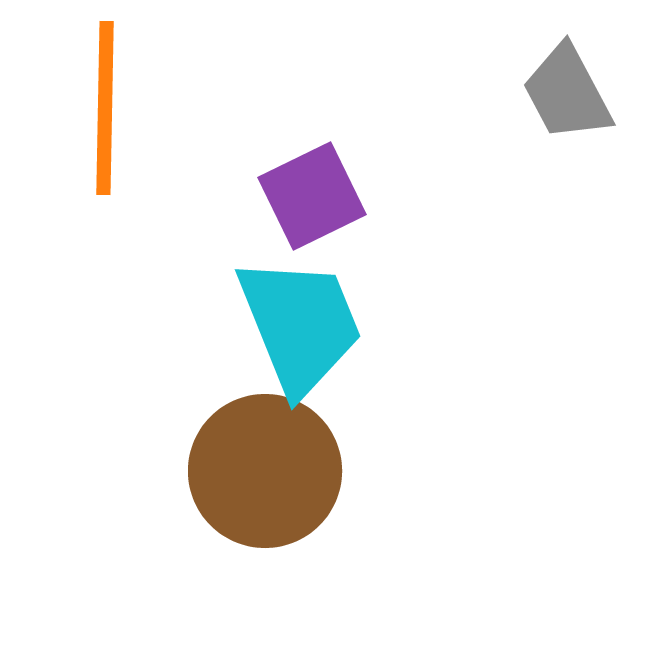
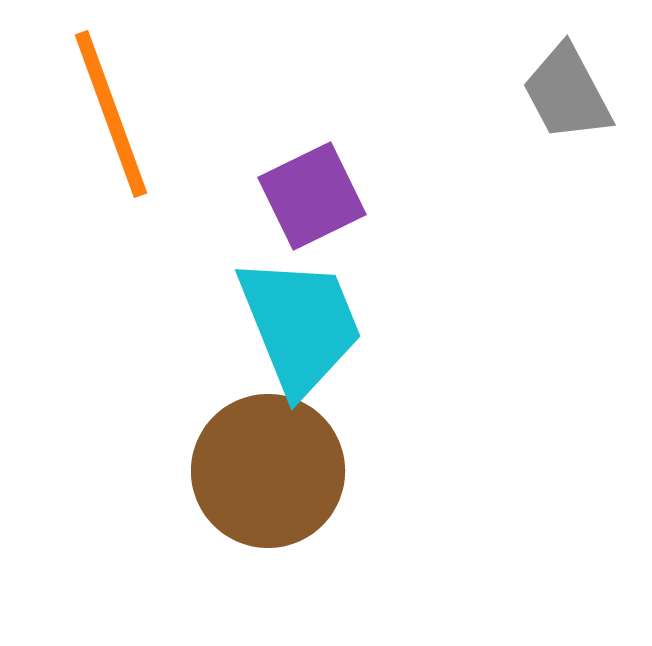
orange line: moved 6 px right, 6 px down; rotated 21 degrees counterclockwise
brown circle: moved 3 px right
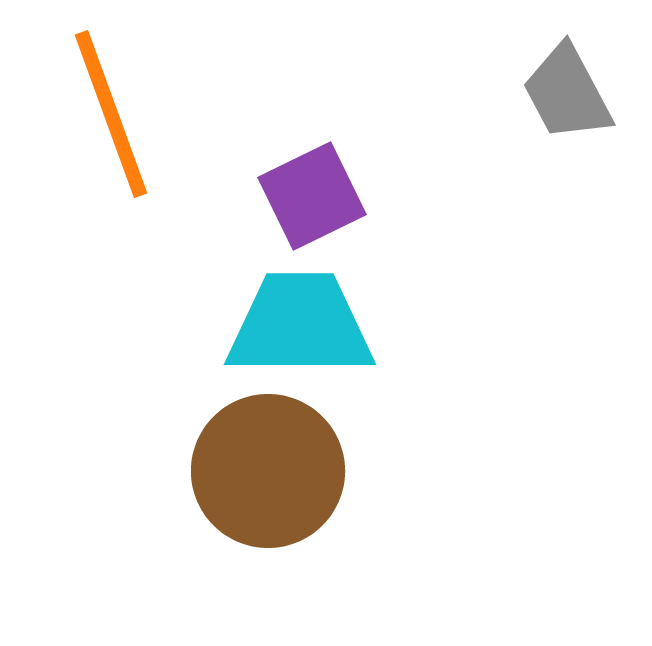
cyan trapezoid: rotated 68 degrees counterclockwise
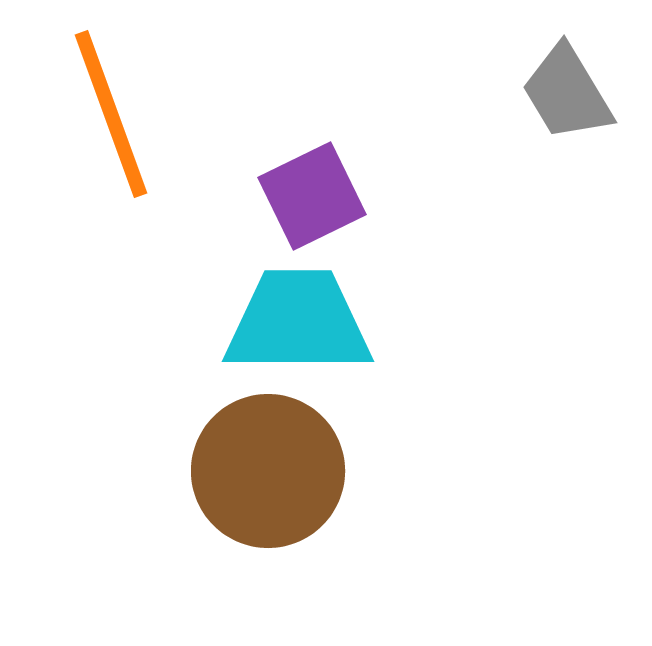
gray trapezoid: rotated 3 degrees counterclockwise
cyan trapezoid: moved 2 px left, 3 px up
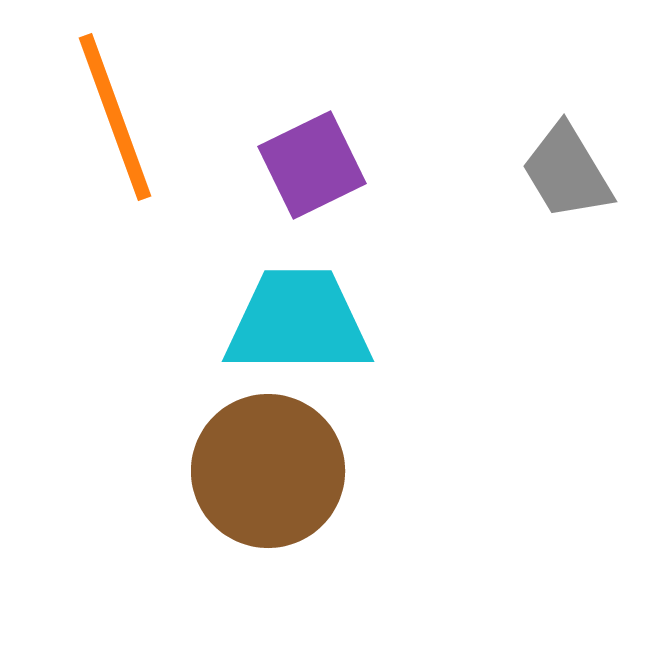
gray trapezoid: moved 79 px down
orange line: moved 4 px right, 3 px down
purple square: moved 31 px up
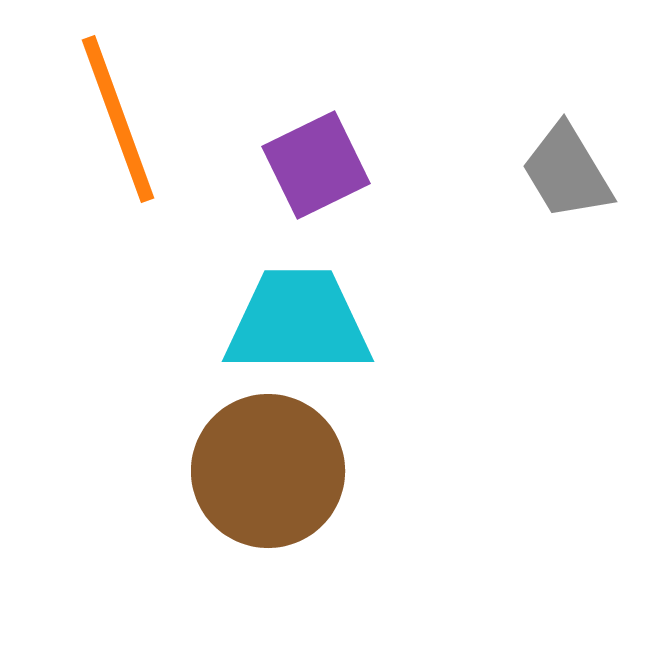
orange line: moved 3 px right, 2 px down
purple square: moved 4 px right
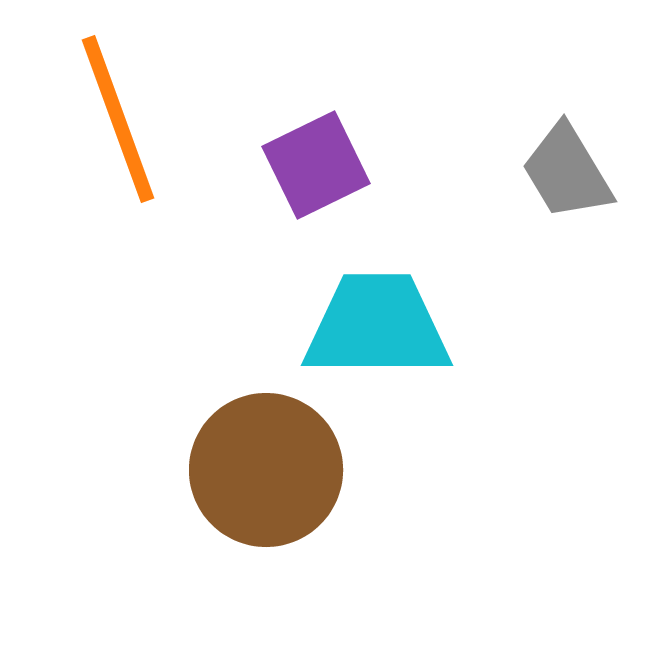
cyan trapezoid: moved 79 px right, 4 px down
brown circle: moved 2 px left, 1 px up
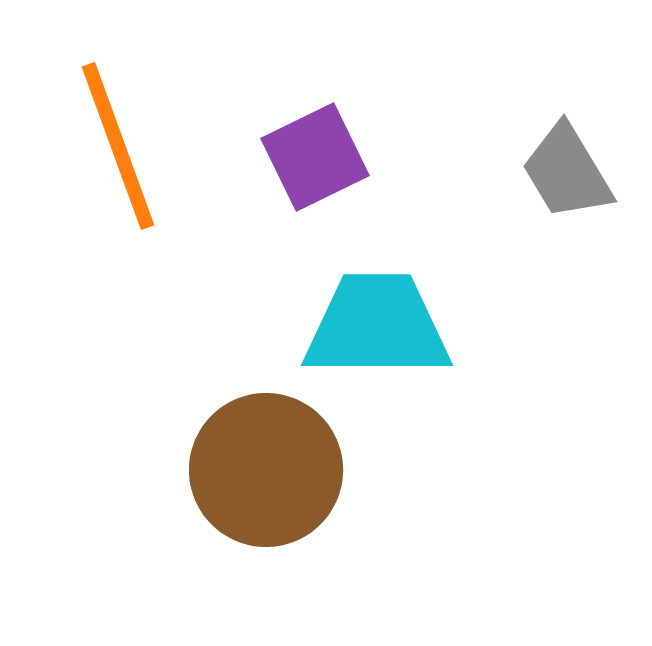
orange line: moved 27 px down
purple square: moved 1 px left, 8 px up
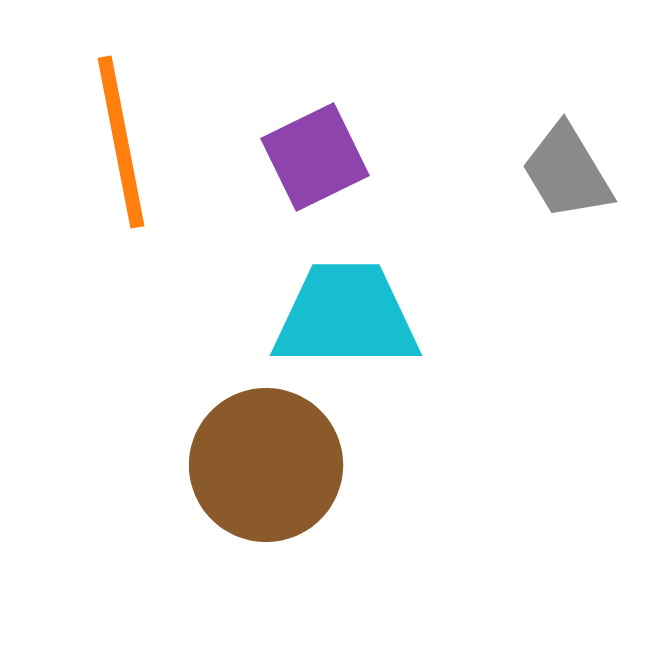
orange line: moved 3 px right, 4 px up; rotated 9 degrees clockwise
cyan trapezoid: moved 31 px left, 10 px up
brown circle: moved 5 px up
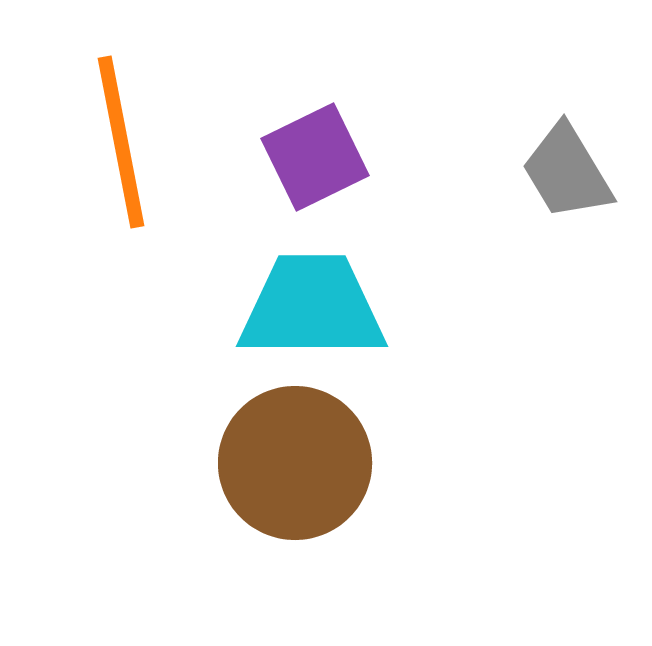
cyan trapezoid: moved 34 px left, 9 px up
brown circle: moved 29 px right, 2 px up
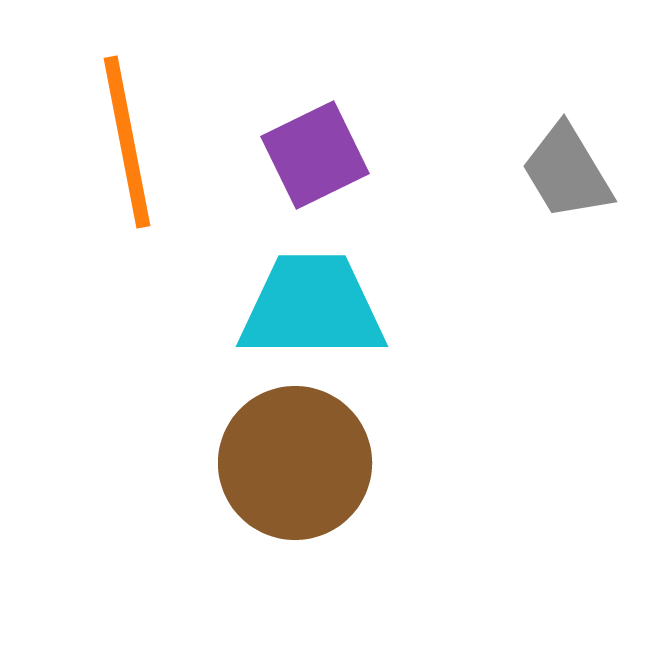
orange line: moved 6 px right
purple square: moved 2 px up
